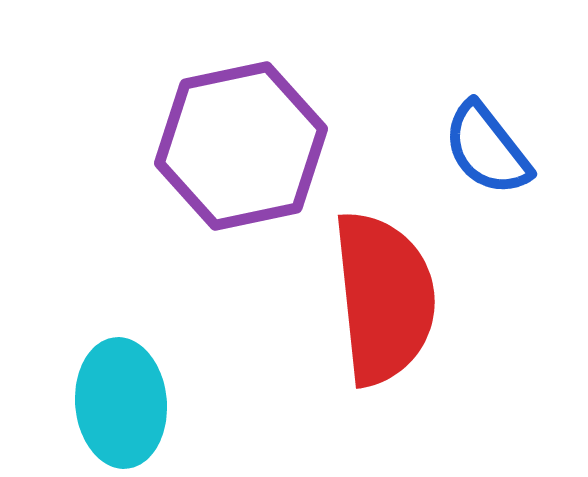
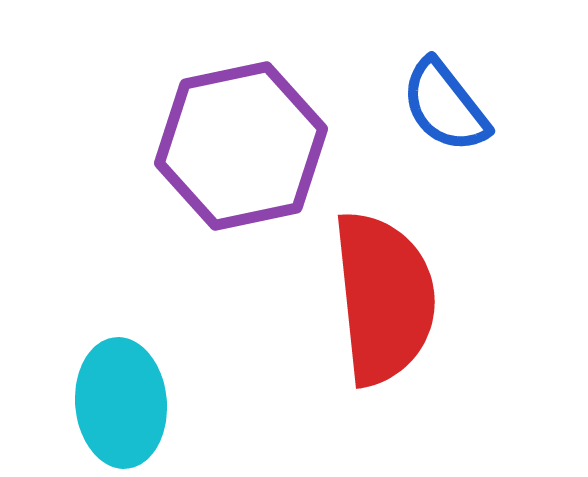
blue semicircle: moved 42 px left, 43 px up
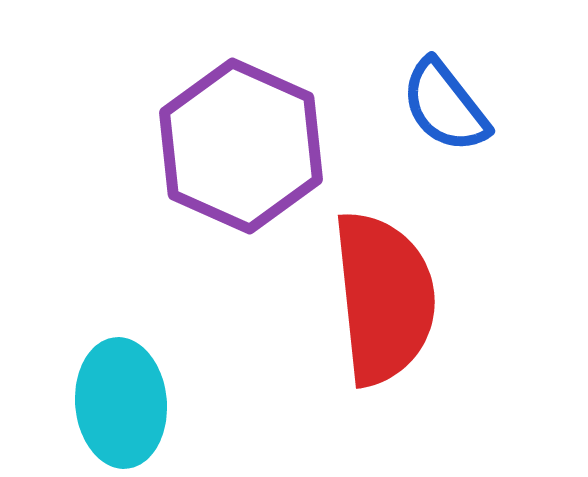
purple hexagon: rotated 24 degrees counterclockwise
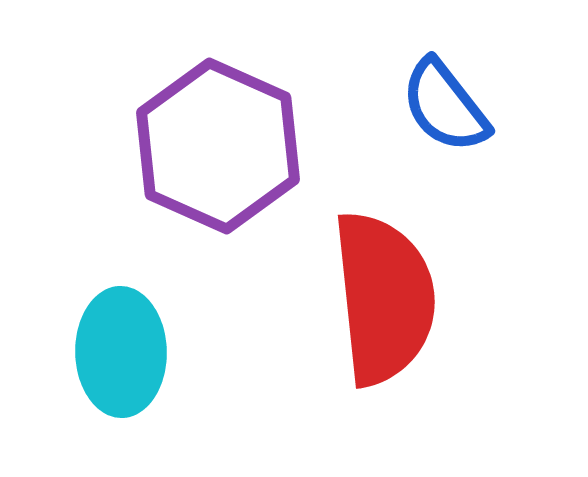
purple hexagon: moved 23 px left
cyan ellipse: moved 51 px up; rotated 4 degrees clockwise
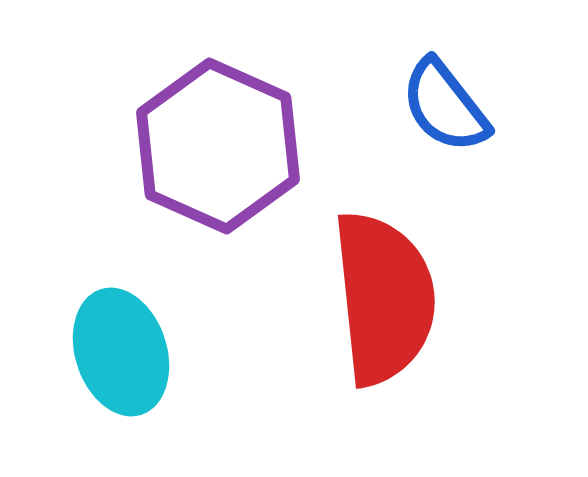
cyan ellipse: rotated 17 degrees counterclockwise
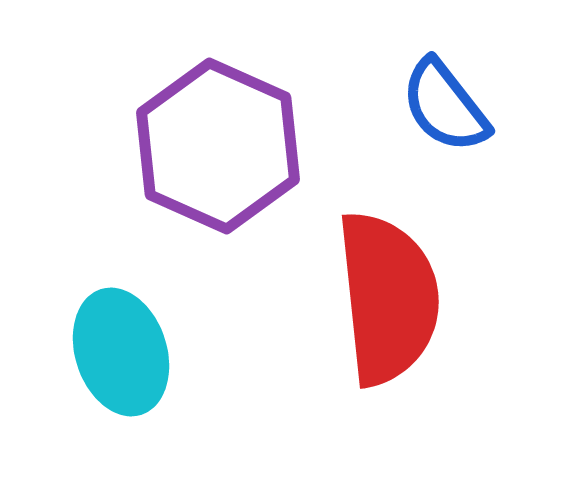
red semicircle: moved 4 px right
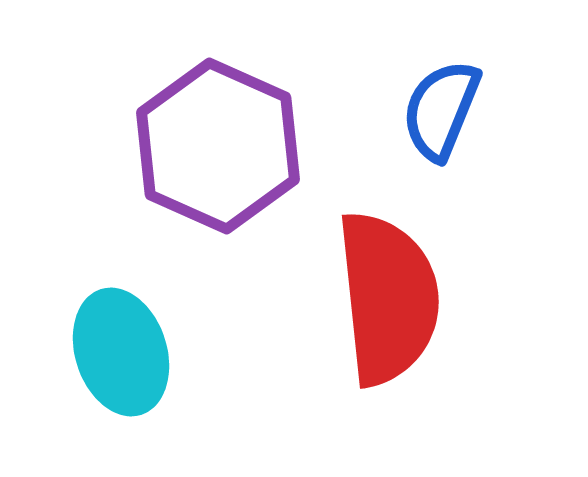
blue semicircle: moved 4 px left, 4 px down; rotated 60 degrees clockwise
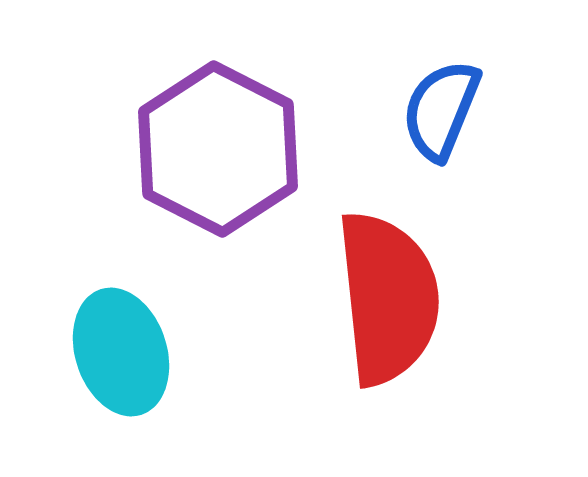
purple hexagon: moved 3 px down; rotated 3 degrees clockwise
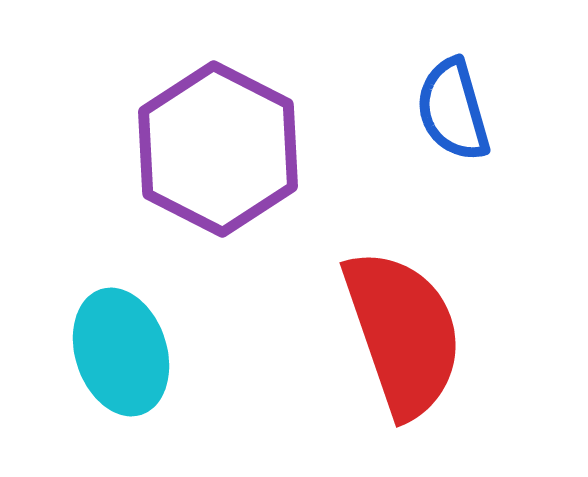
blue semicircle: moved 12 px right; rotated 38 degrees counterclockwise
red semicircle: moved 15 px right, 35 px down; rotated 13 degrees counterclockwise
